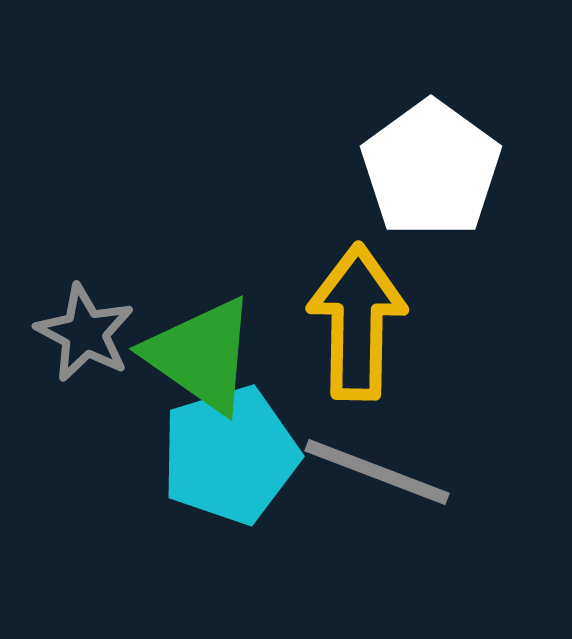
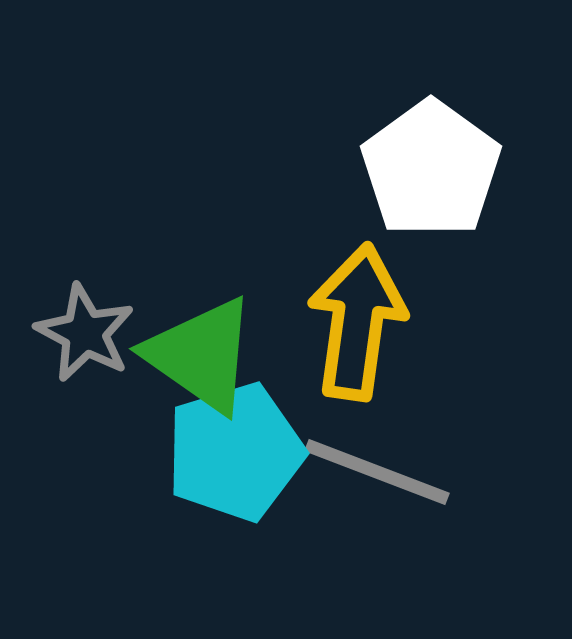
yellow arrow: rotated 7 degrees clockwise
cyan pentagon: moved 5 px right, 3 px up
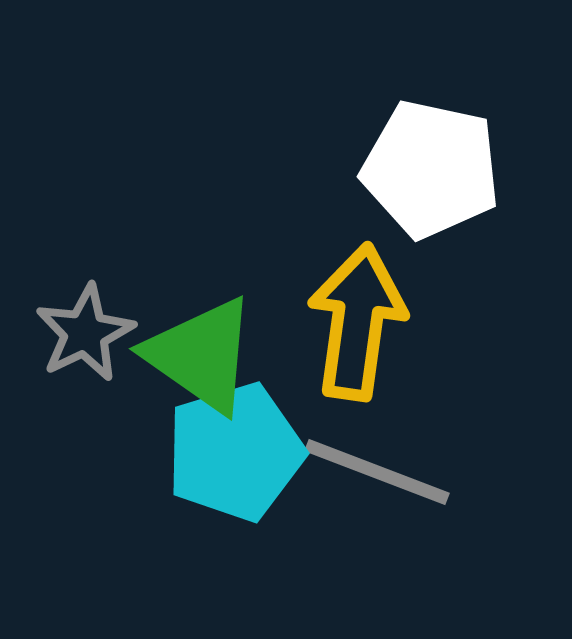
white pentagon: rotated 24 degrees counterclockwise
gray star: rotated 18 degrees clockwise
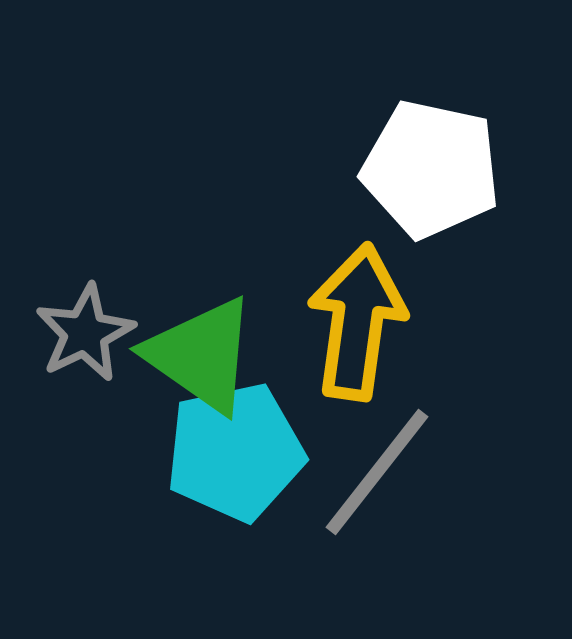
cyan pentagon: rotated 5 degrees clockwise
gray line: rotated 73 degrees counterclockwise
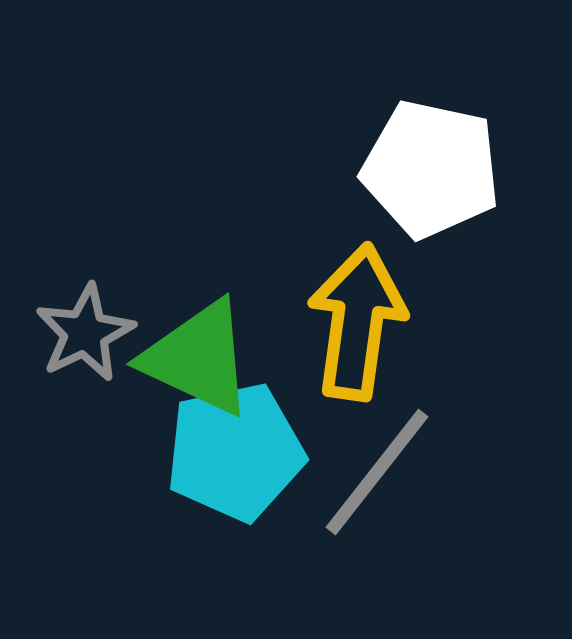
green triangle: moved 3 px left, 3 px down; rotated 10 degrees counterclockwise
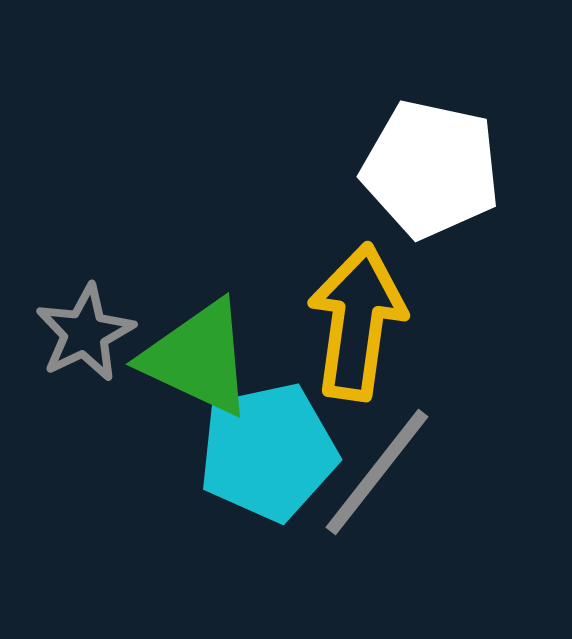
cyan pentagon: moved 33 px right
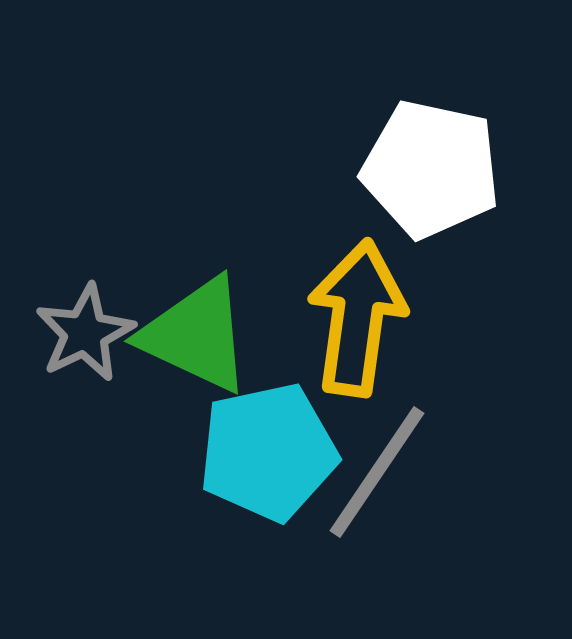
yellow arrow: moved 4 px up
green triangle: moved 2 px left, 23 px up
gray line: rotated 4 degrees counterclockwise
